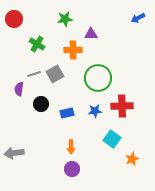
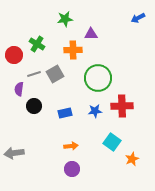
red circle: moved 36 px down
black circle: moved 7 px left, 2 px down
blue rectangle: moved 2 px left
cyan square: moved 3 px down
orange arrow: moved 1 px up; rotated 96 degrees counterclockwise
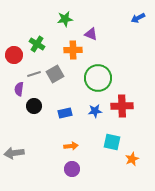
purple triangle: rotated 24 degrees clockwise
cyan square: rotated 24 degrees counterclockwise
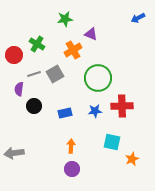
orange cross: rotated 30 degrees counterclockwise
orange arrow: rotated 80 degrees counterclockwise
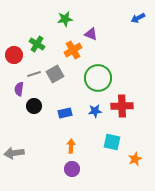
orange star: moved 3 px right
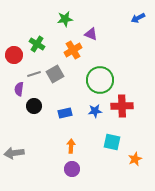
green circle: moved 2 px right, 2 px down
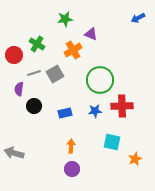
gray line: moved 1 px up
gray arrow: rotated 24 degrees clockwise
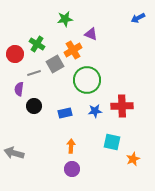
red circle: moved 1 px right, 1 px up
gray square: moved 10 px up
green circle: moved 13 px left
orange star: moved 2 px left
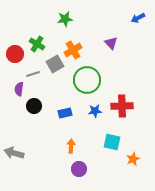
purple triangle: moved 20 px right, 9 px down; rotated 24 degrees clockwise
gray line: moved 1 px left, 1 px down
purple circle: moved 7 px right
